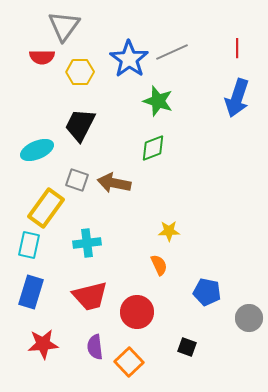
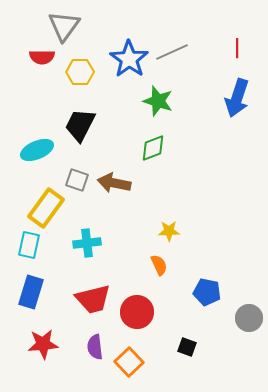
red trapezoid: moved 3 px right, 3 px down
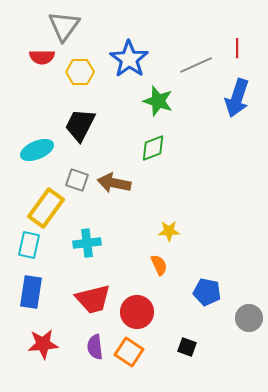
gray line: moved 24 px right, 13 px down
blue rectangle: rotated 8 degrees counterclockwise
orange square: moved 10 px up; rotated 12 degrees counterclockwise
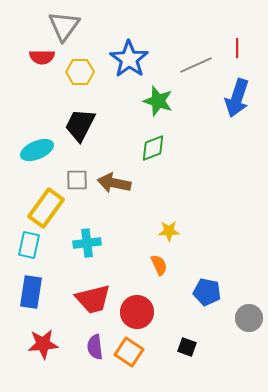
gray square: rotated 20 degrees counterclockwise
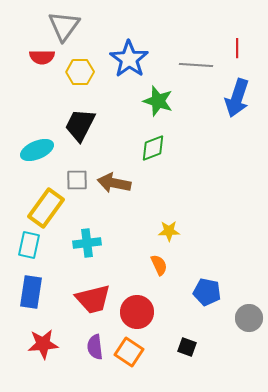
gray line: rotated 28 degrees clockwise
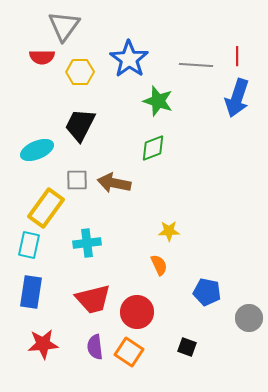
red line: moved 8 px down
